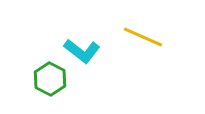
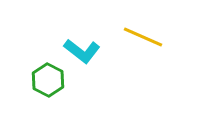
green hexagon: moved 2 px left, 1 px down
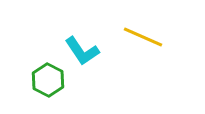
cyan L-shape: rotated 18 degrees clockwise
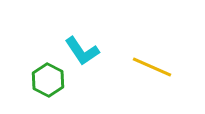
yellow line: moved 9 px right, 30 px down
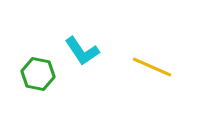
green hexagon: moved 10 px left, 6 px up; rotated 16 degrees counterclockwise
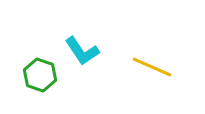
green hexagon: moved 2 px right, 1 px down; rotated 8 degrees clockwise
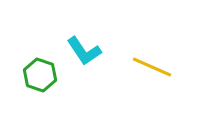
cyan L-shape: moved 2 px right
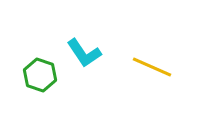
cyan L-shape: moved 2 px down
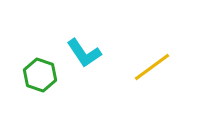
yellow line: rotated 60 degrees counterclockwise
